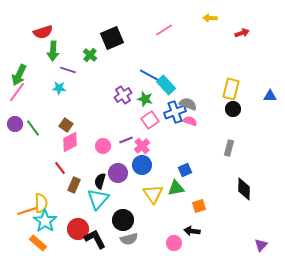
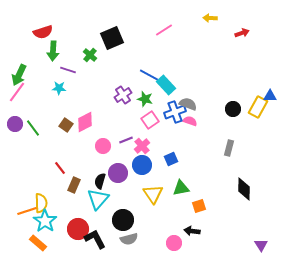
yellow rectangle at (231, 89): moved 27 px right, 18 px down; rotated 15 degrees clockwise
pink diamond at (70, 142): moved 15 px right, 20 px up
blue square at (185, 170): moved 14 px left, 11 px up
green triangle at (176, 188): moved 5 px right
purple triangle at (261, 245): rotated 16 degrees counterclockwise
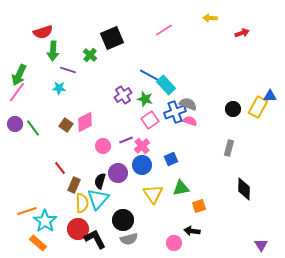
yellow semicircle at (41, 203): moved 41 px right
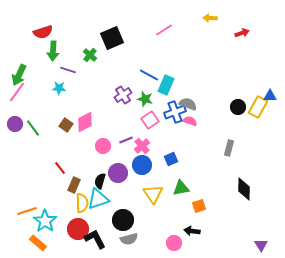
cyan rectangle at (166, 85): rotated 66 degrees clockwise
black circle at (233, 109): moved 5 px right, 2 px up
cyan triangle at (98, 199): rotated 30 degrees clockwise
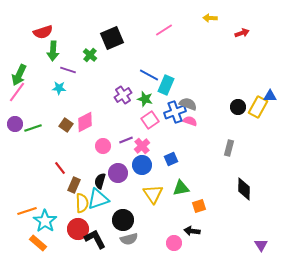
green line at (33, 128): rotated 72 degrees counterclockwise
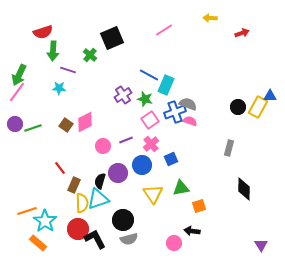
pink cross at (142, 146): moved 9 px right, 2 px up
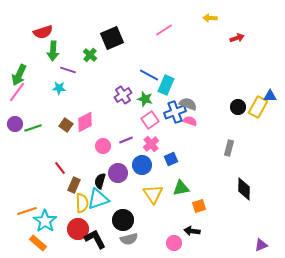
red arrow at (242, 33): moved 5 px left, 5 px down
purple triangle at (261, 245): rotated 40 degrees clockwise
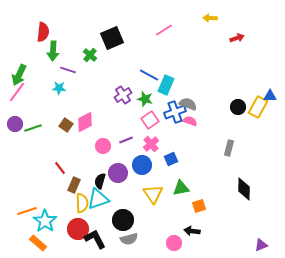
red semicircle at (43, 32): rotated 66 degrees counterclockwise
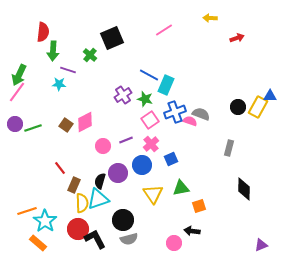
cyan star at (59, 88): moved 4 px up
gray semicircle at (188, 104): moved 13 px right, 10 px down
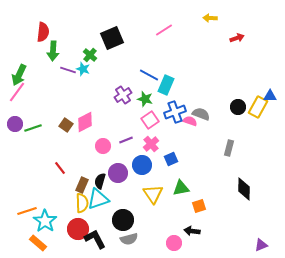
cyan star at (59, 84): moved 24 px right, 15 px up; rotated 16 degrees clockwise
brown rectangle at (74, 185): moved 8 px right
